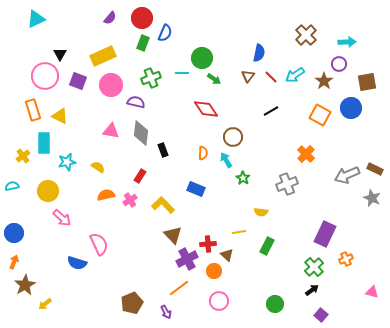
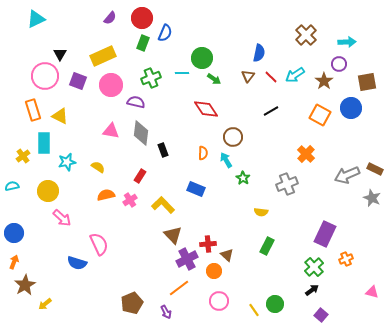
yellow line at (239, 232): moved 15 px right, 78 px down; rotated 64 degrees clockwise
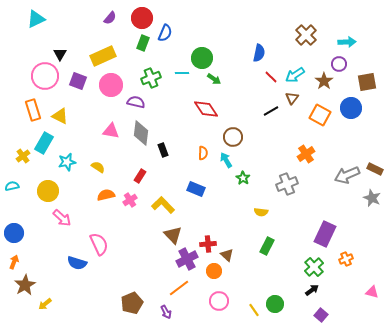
brown triangle at (248, 76): moved 44 px right, 22 px down
cyan rectangle at (44, 143): rotated 30 degrees clockwise
orange cross at (306, 154): rotated 12 degrees clockwise
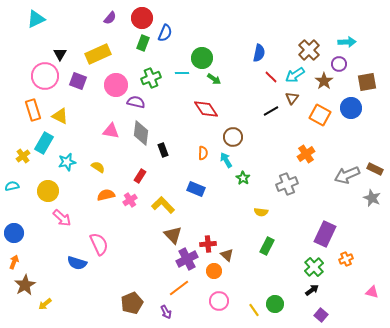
brown cross at (306, 35): moved 3 px right, 15 px down
yellow rectangle at (103, 56): moved 5 px left, 2 px up
pink circle at (111, 85): moved 5 px right
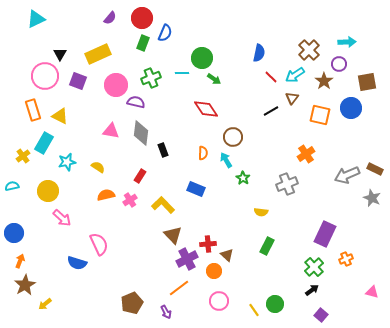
orange square at (320, 115): rotated 15 degrees counterclockwise
orange arrow at (14, 262): moved 6 px right, 1 px up
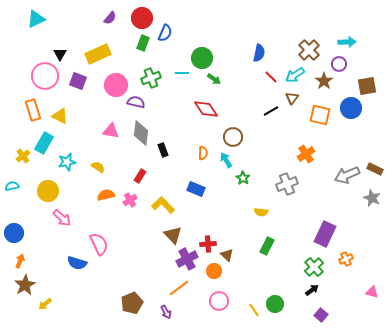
brown square at (367, 82): moved 4 px down
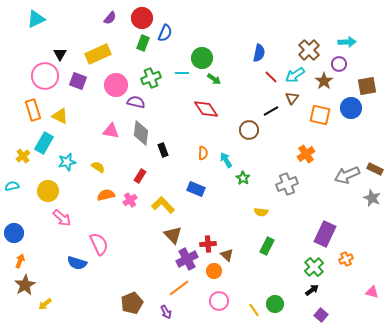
brown circle at (233, 137): moved 16 px right, 7 px up
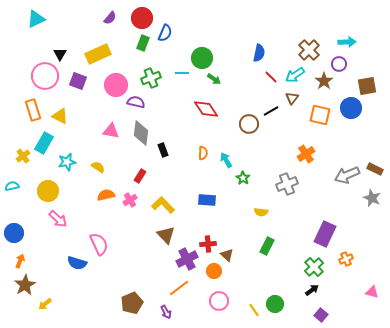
brown circle at (249, 130): moved 6 px up
blue rectangle at (196, 189): moved 11 px right, 11 px down; rotated 18 degrees counterclockwise
pink arrow at (62, 218): moved 4 px left, 1 px down
brown triangle at (173, 235): moved 7 px left
